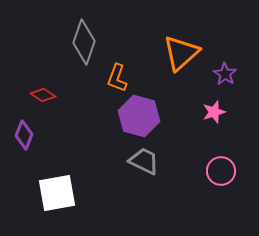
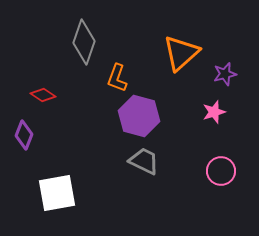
purple star: rotated 25 degrees clockwise
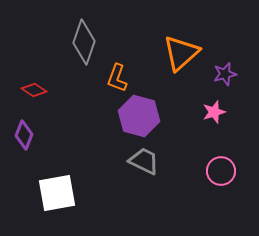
red diamond: moved 9 px left, 5 px up
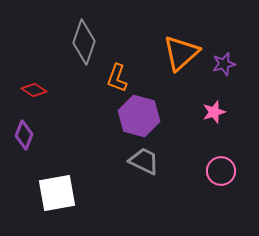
purple star: moved 1 px left, 10 px up
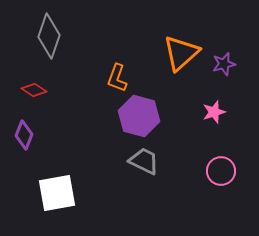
gray diamond: moved 35 px left, 6 px up
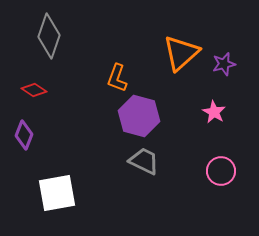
pink star: rotated 25 degrees counterclockwise
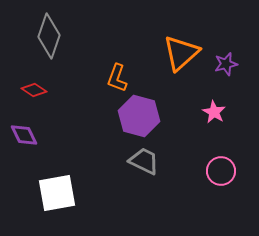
purple star: moved 2 px right
purple diamond: rotated 48 degrees counterclockwise
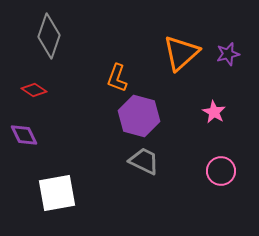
purple star: moved 2 px right, 10 px up
